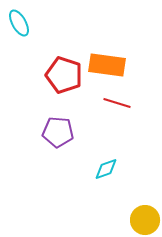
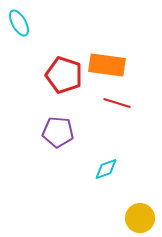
yellow circle: moved 5 px left, 2 px up
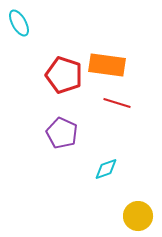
purple pentagon: moved 4 px right, 1 px down; rotated 20 degrees clockwise
yellow circle: moved 2 px left, 2 px up
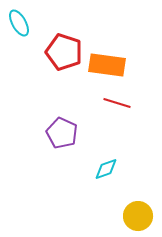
red pentagon: moved 23 px up
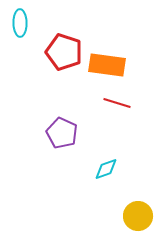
cyan ellipse: moved 1 px right; rotated 28 degrees clockwise
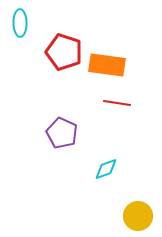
red line: rotated 8 degrees counterclockwise
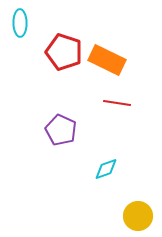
orange rectangle: moved 5 px up; rotated 18 degrees clockwise
purple pentagon: moved 1 px left, 3 px up
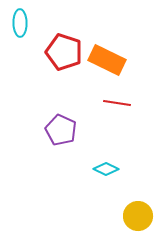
cyan diamond: rotated 45 degrees clockwise
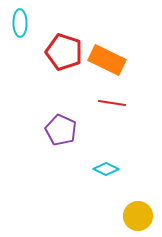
red line: moved 5 px left
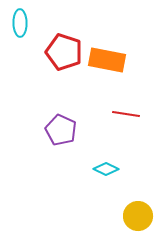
orange rectangle: rotated 15 degrees counterclockwise
red line: moved 14 px right, 11 px down
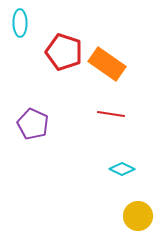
orange rectangle: moved 4 px down; rotated 24 degrees clockwise
red line: moved 15 px left
purple pentagon: moved 28 px left, 6 px up
cyan diamond: moved 16 px right
